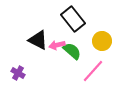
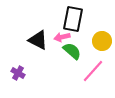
black rectangle: rotated 50 degrees clockwise
pink arrow: moved 5 px right, 8 px up
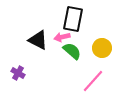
yellow circle: moved 7 px down
pink line: moved 10 px down
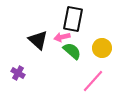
black triangle: rotated 15 degrees clockwise
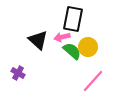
yellow circle: moved 14 px left, 1 px up
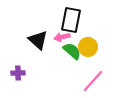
black rectangle: moved 2 px left, 1 px down
purple cross: rotated 32 degrees counterclockwise
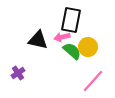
black triangle: rotated 30 degrees counterclockwise
purple cross: rotated 32 degrees counterclockwise
